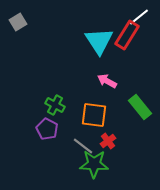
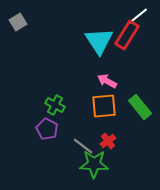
white line: moved 1 px left, 1 px up
orange square: moved 10 px right, 9 px up; rotated 12 degrees counterclockwise
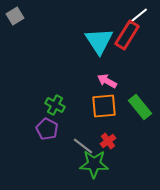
gray square: moved 3 px left, 6 px up
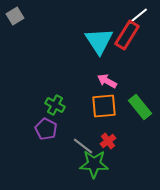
purple pentagon: moved 1 px left
